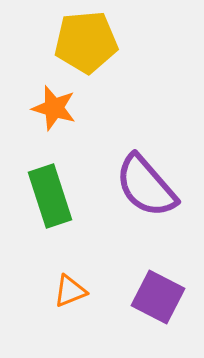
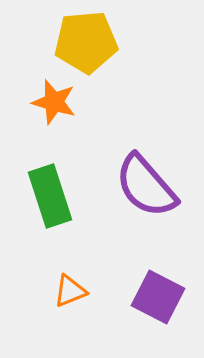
orange star: moved 6 px up
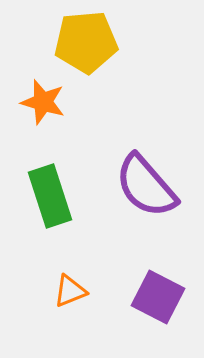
orange star: moved 11 px left
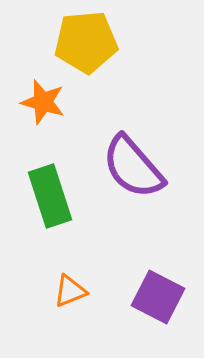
purple semicircle: moved 13 px left, 19 px up
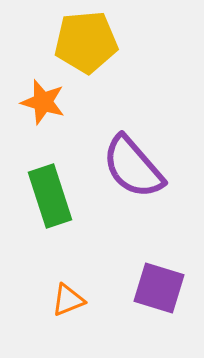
orange triangle: moved 2 px left, 9 px down
purple square: moved 1 px right, 9 px up; rotated 10 degrees counterclockwise
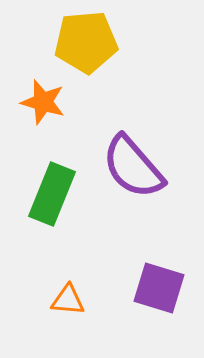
green rectangle: moved 2 px right, 2 px up; rotated 40 degrees clockwise
orange triangle: rotated 27 degrees clockwise
